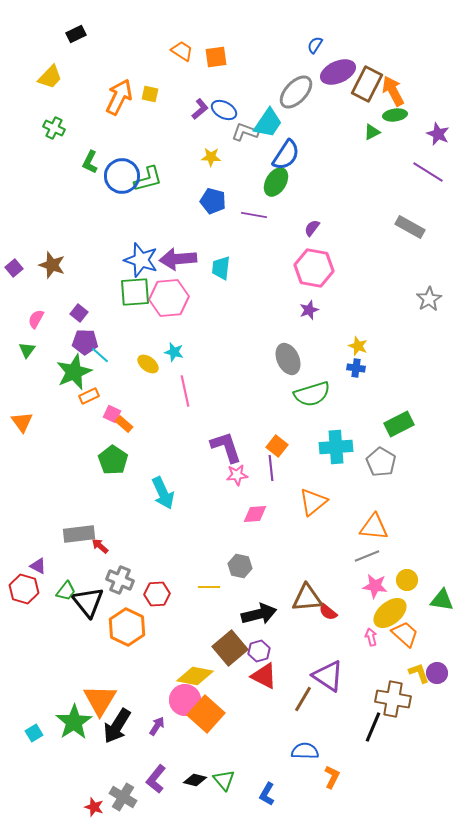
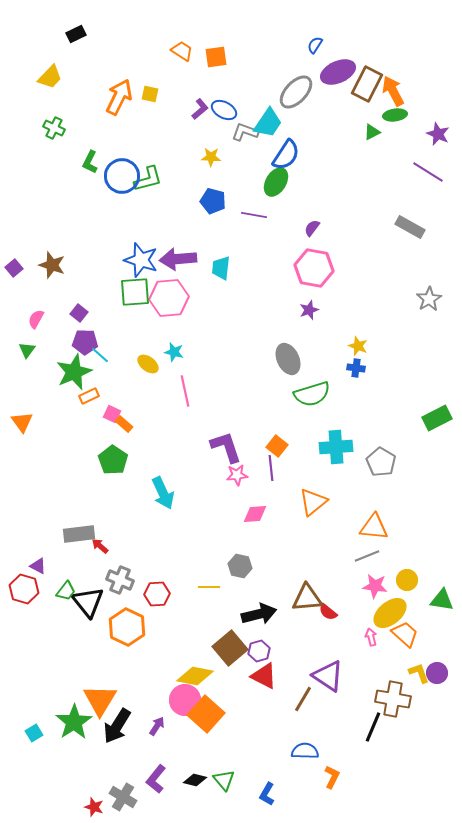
green rectangle at (399, 424): moved 38 px right, 6 px up
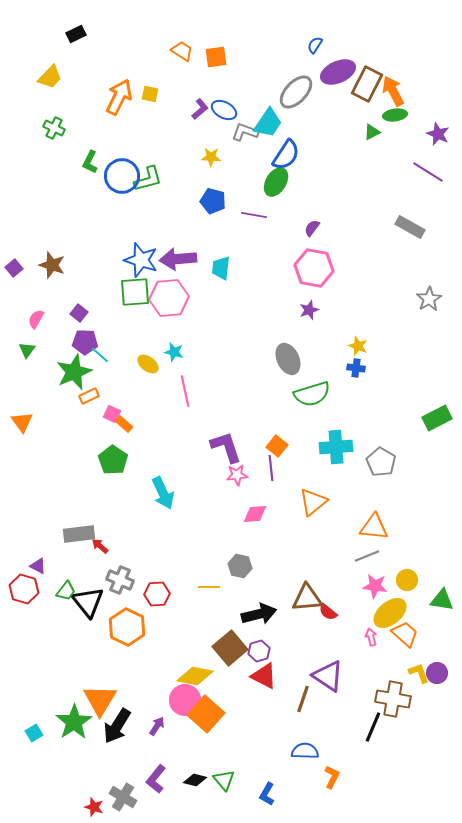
brown line at (303, 699): rotated 12 degrees counterclockwise
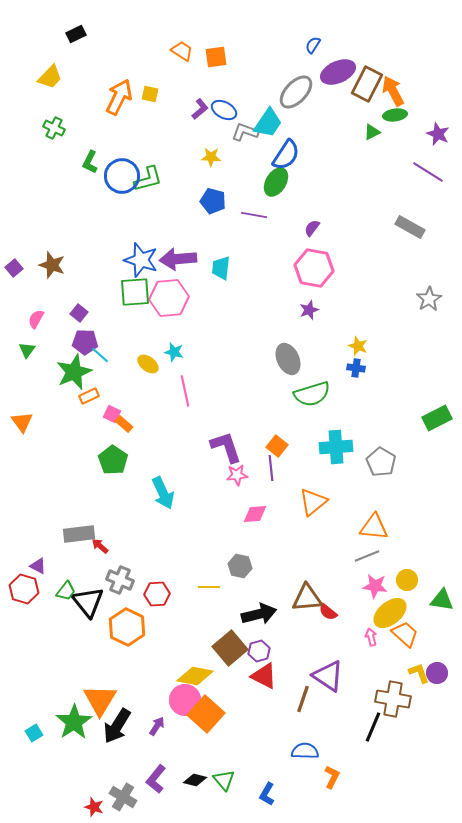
blue semicircle at (315, 45): moved 2 px left
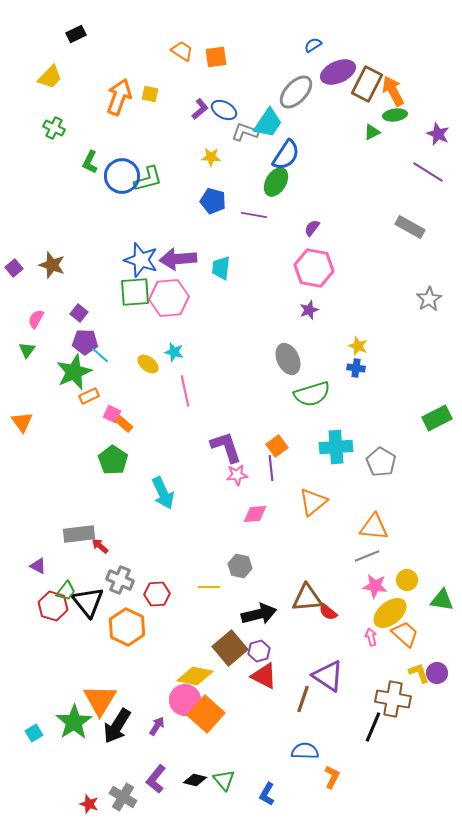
blue semicircle at (313, 45): rotated 24 degrees clockwise
orange arrow at (119, 97): rotated 6 degrees counterclockwise
orange square at (277, 446): rotated 15 degrees clockwise
red hexagon at (24, 589): moved 29 px right, 17 px down
red star at (94, 807): moved 5 px left, 3 px up
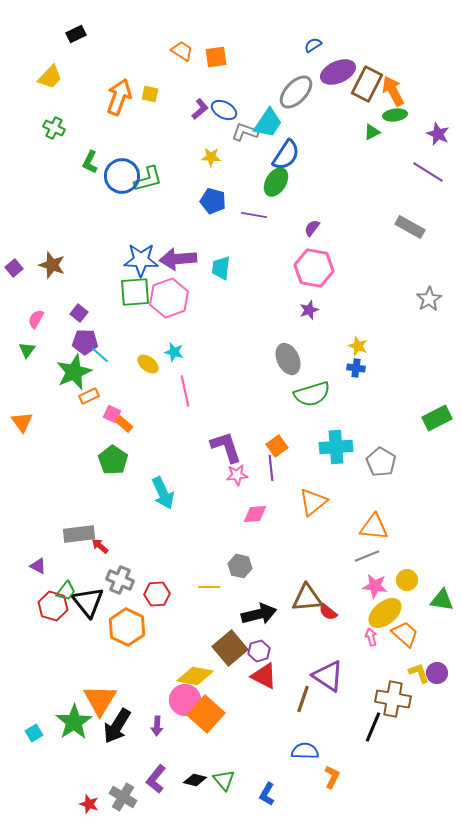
blue star at (141, 260): rotated 16 degrees counterclockwise
pink hexagon at (169, 298): rotated 15 degrees counterclockwise
yellow ellipse at (390, 613): moved 5 px left
purple arrow at (157, 726): rotated 150 degrees clockwise
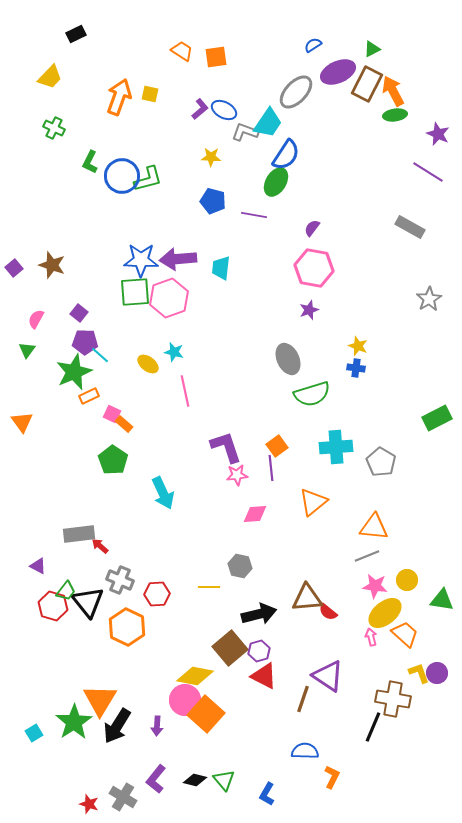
green triangle at (372, 132): moved 83 px up
